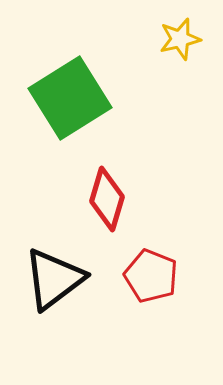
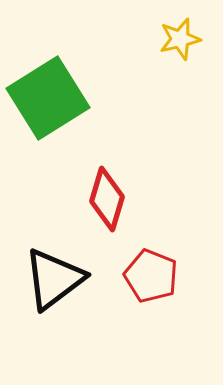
green square: moved 22 px left
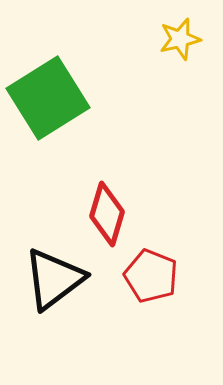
red diamond: moved 15 px down
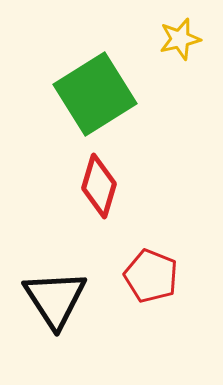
green square: moved 47 px right, 4 px up
red diamond: moved 8 px left, 28 px up
black triangle: moved 1 px right, 20 px down; rotated 26 degrees counterclockwise
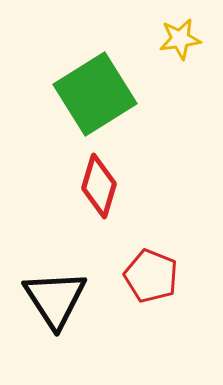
yellow star: rotated 6 degrees clockwise
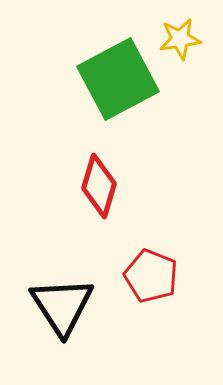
green square: moved 23 px right, 15 px up; rotated 4 degrees clockwise
black triangle: moved 7 px right, 7 px down
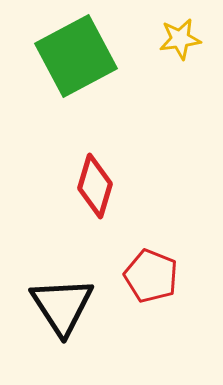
green square: moved 42 px left, 23 px up
red diamond: moved 4 px left
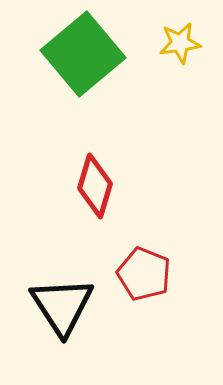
yellow star: moved 4 px down
green square: moved 7 px right, 2 px up; rotated 12 degrees counterclockwise
red pentagon: moved 7 px left, 2 px up
